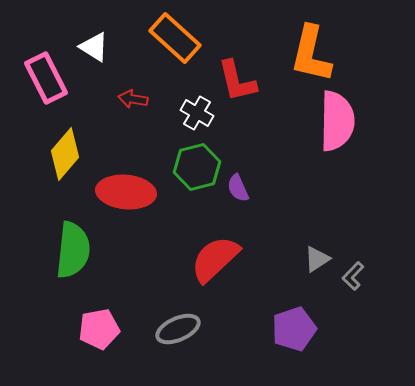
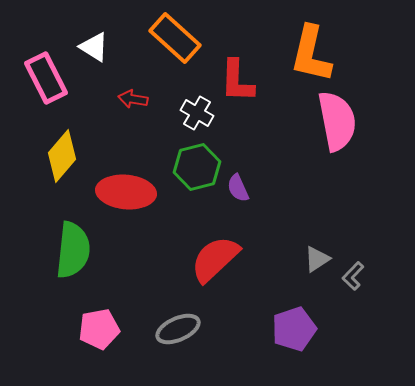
red L-shape: rotated 15 degrees clockwise
pink semicircle: rotated 12 degrees counterclockwise
yellow diamond: moved 3 px left, 2 px down
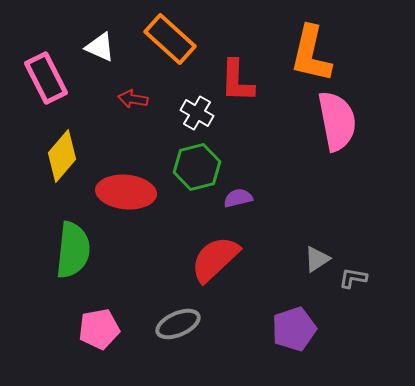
orange rectangle: moved 5 px left, 1 px down
white triangle: moved 6 px right; rotated 8 degrees counterclockwise
purple semicircle: moved 10 px down; rotated 100 degrees clockwise
gray L-shape: moved 2 px down; rotated 56 degrees clockwise
gray ellipse: moved 5 px up
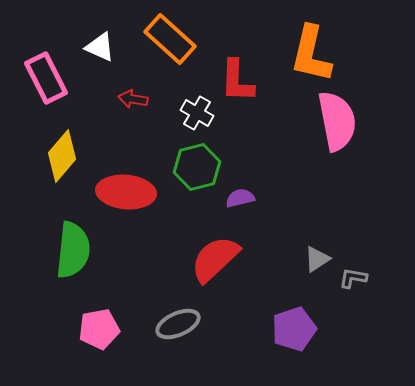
purple semicircle: moved 2 px right
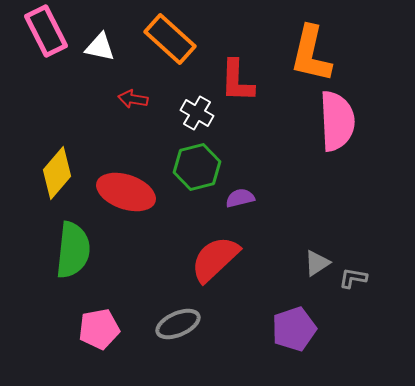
white triangle: rotated 12 degrees counterclockwise
pink rectangle: moved 47 px up
pink semicircle: rotated 8 degrees clockwise
yellow diamond: moved 5 px left, 17 px down
red ellipse: rotated 14 degrees clockwise
gray triangle: moved 4 px down
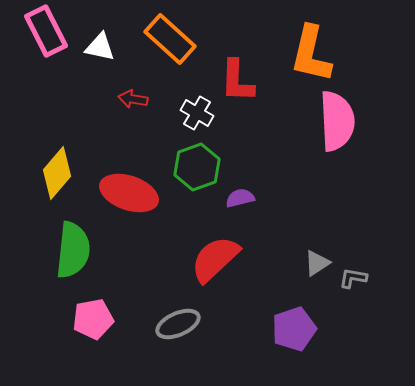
green hexagon: rotated 6 degrees counterclockwise
red ellipse: moved 3 px right, 1 px down
pink pentagon: moved 6 px left, 10 px up
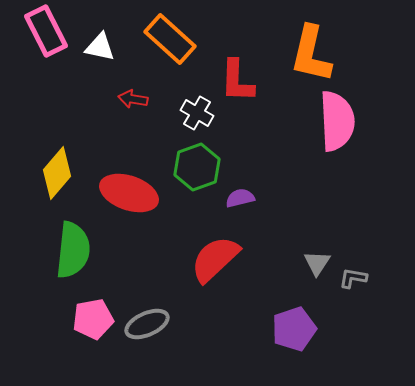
gray triangle: rotated 24 degrees counterclockwise
gray ellipse: moved 31 px left
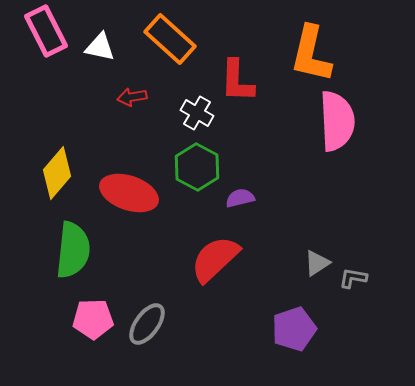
red arrow: moved 1 px left, 2 px up; rotated 20 degrees counterclockwise
green hexagon: rotated 12 degrees counterclockwise
gray triangle: rotated 24 degrees clockwise
pink pentagon: rotated 9 degrees clockwise
gray ellipse: rotated 30 degrees counterclockwise
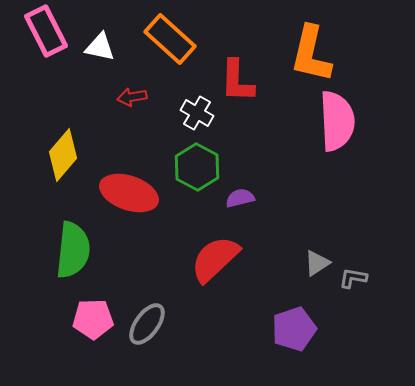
yellow diamond: moved 6 px right, 18 px up
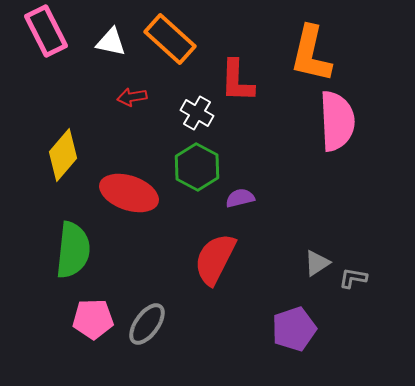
white triangle: moved 11 px right, 5 px up
red semicircle: rotated 20 degrees counterclockwise
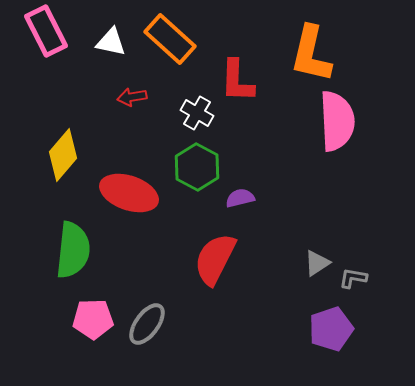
purple pentagon: moved 37 px right
